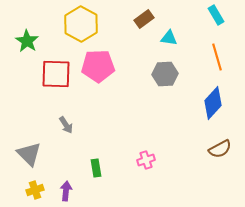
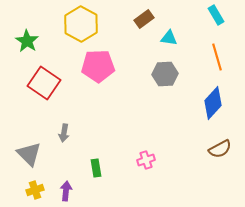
red square: moved 12 px left, 9 px down; rotated 32 degrees clockwise
gray arrow: moved 2 px left, 8 px down; rotated 42 degrees clockwise
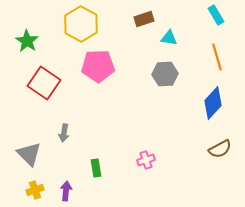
brown rectangle: rotated 18 degrees clockwise
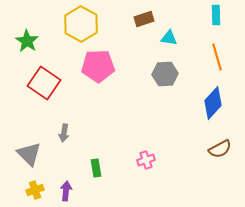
cyan rectangle: rotated 30 degrees clockwise
